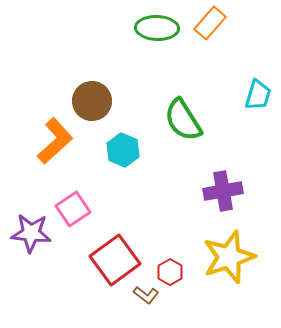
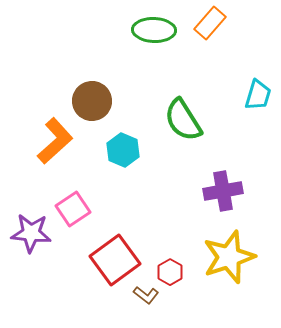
green ellipse: moved 3 px left, 2 px down
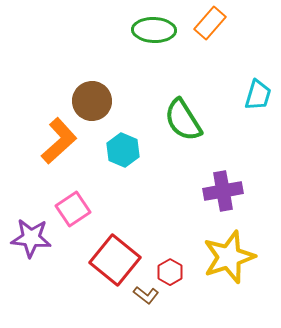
orange L-shape: moved 4 px right
purple star: moved 5 px down
red square: rotated 15 degrees counterclockwise
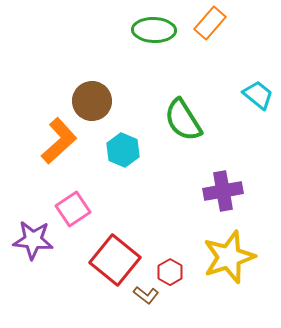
cyan trapezoid: rotated 68 degrees counterclockwise
purple star: moved 2 px right, 2 px down
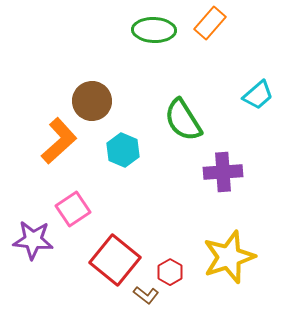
cyan trapezoid: rotated 100 degrees clockwise
purple cross: moved 19 px up; rotated 6 degrees clockwise
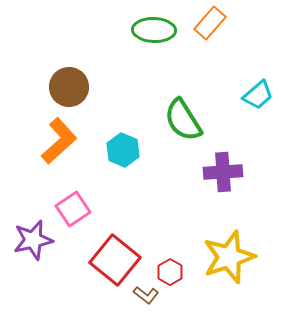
brown circle: moved 23 px left, 14 px up
purple star: rotated 18 degrees counterclockwise
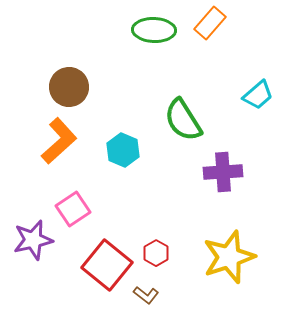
red square: moved 8 px left, 5 px down
red hexagon: moved 14 px left, 19 px up
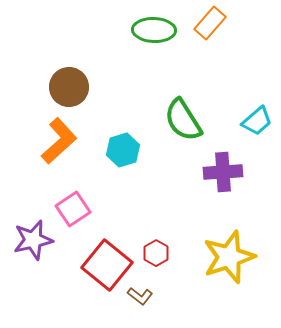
cyan trapezoid: moved 1 px left, 26 px down
cyan hexagon: rotated 20 degrees clockwise
brown L-shape: moved 6 px left, 1 px down
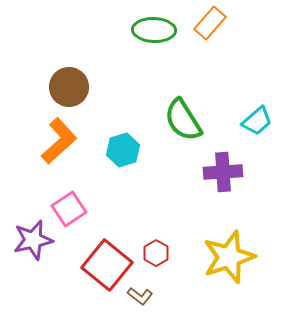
pink square: moved 4 px left
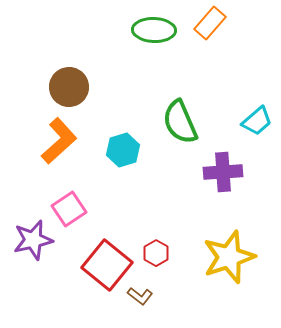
green semicircle: moved 3 px left, 2 px down; rotated 9 degrees clockwise
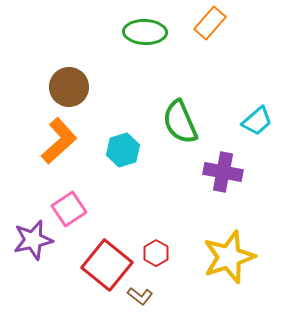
green ellipse: moved 9 px left, 2 px down
purple cross: rotated 15 degrees clockwise
